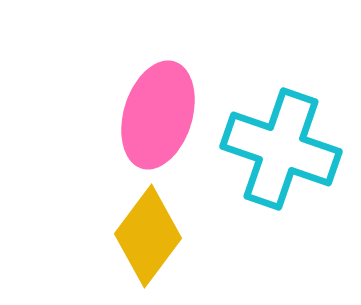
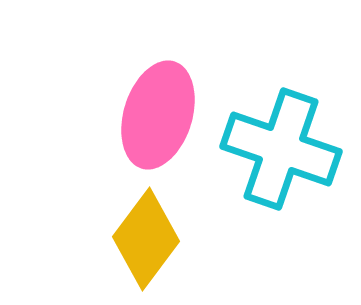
yellow diamond: moved 2 px left, 3 px down
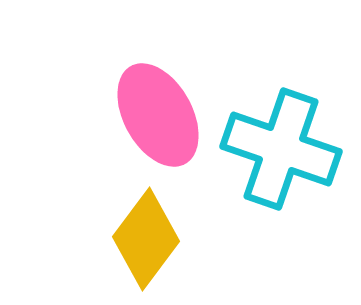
pink ellipse: rotated 46 degrees counterclockwise
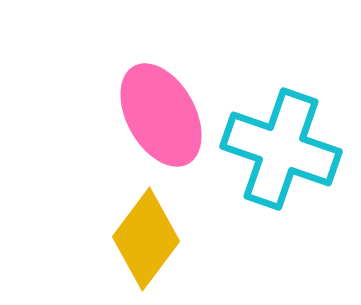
pink ellipse: moved 3 px right
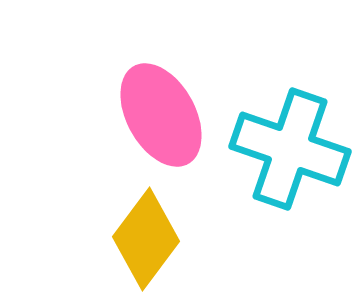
cyan cross: moved 9 px right
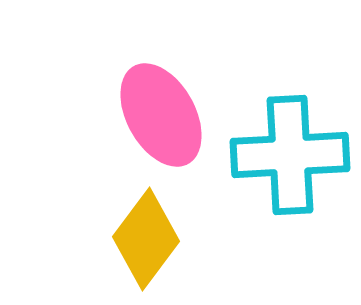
cyan cross: moved 6 px down; rotated 22 degrees counterclockwise
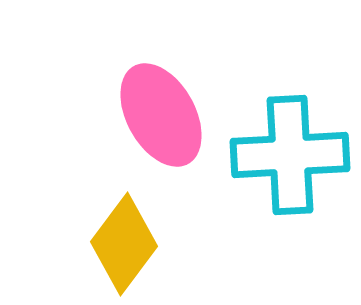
yellow diamond: moved 22 px left, 5 px down
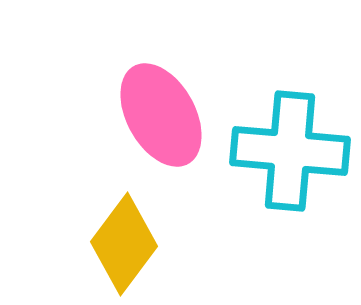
cyan cross: moved 4 px up; rotated 8 degrees clockwise
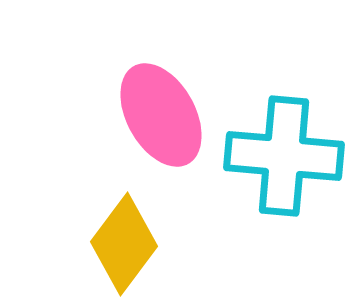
cyan cross: moved 6 px left, 5 px down
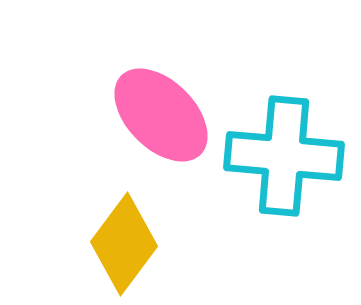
pink ellipse: rotated 16 degrees counterclockwise
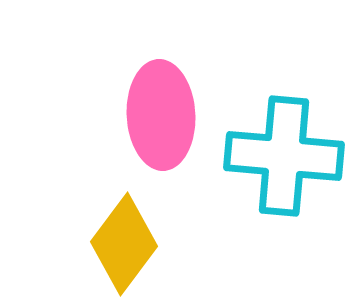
pink ellipse: rotated 42 degrees clockwise
